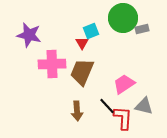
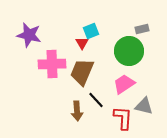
green circle: moved 6 px right, 33 px down
black line: moved 11 px left, 6 px up
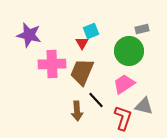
red L-shape: rotated 15 degrees clockwise
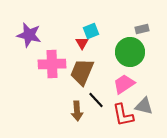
green circle: moved 1 px right, 1 px down
red L-shape: moved 3 px up; rotated 150 degrees clockwise
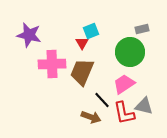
black line: moved 6 px right
brown arrow: moved 14 px right, 6 px down; rotated 66 degrees counterclockwise
red L-shape: moved 1 px right, 2 px up
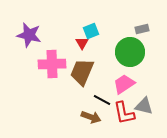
black line: rotated 18 degrees counterclockwise
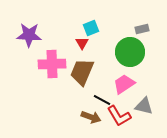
cyan square: moved 3 px up
purple star: rotated 10 degrees counterclockwise
red L-shape: moved 5 px left, 3 px down; rotated 20 degrees counterclockwise
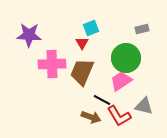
green circle: moved 4 px left, 6 px down
pink trapezoid: moved 3 px left, 3 px up
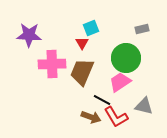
pink trapezoid: moved 1 px left, 1 px down
red L-shape: moved 3 px left, 1 px down
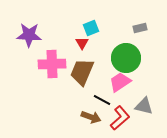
gray rectangle: moved 2 px left, 1 px up
red L-shape: moved 4 px right, 1 px down; rotated 100 degrees counterclockwise
